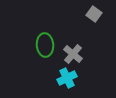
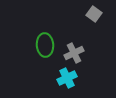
gray cross: moved 1 px right, 1 px up; rotated 24 degrees clockwise
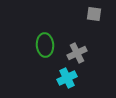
gray square: rotated 28 degrees counterclockwise
gray cross: moved 3 px right
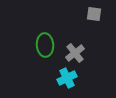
gray cross: moved 2 px left; rotated 12 degrees counterclockwise
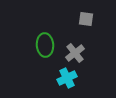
gray square: moved 8 px left, 5 px down
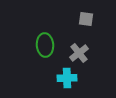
gray cross: moved 4 px right
cyan cross: rotated 24 degrees clockwise
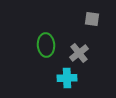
gray square: moved 6 px right
green ellipse: moved 1 px right
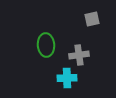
gray square: rotated 21 degrees counterclockwise
gray cross: moved 2 px down; rotated 30 degrees clockwise
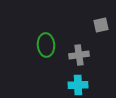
gray square: moved 9 px right, 6 px down
cyan cross: moved 11 px right, 7 px down
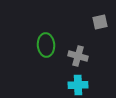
gray square: moved 1 px left, 3 px up
gray cross: moved 1 px left, 1 px down; rotated 24 degrees clockwise
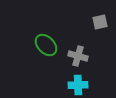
green ellipse: rotated 40 degrees counterclockwise
